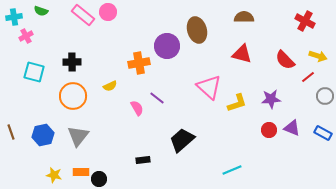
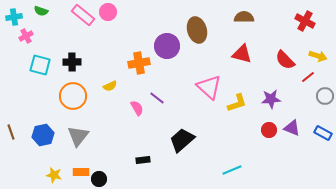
cyan square: moved 6 px right, 7 px up
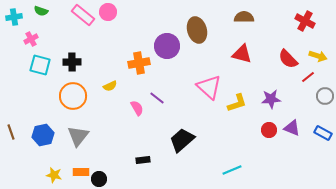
pink cross: moved 5 px right, 3 px down
red semicircle: moved 3 px right, 1 px up
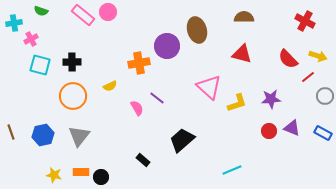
cyan cross: moved 6 px down
red circle: moved 1 px down
gray triangle: moved 1 px right
black rectangle: rotated 48 degrees clockwise
black circle: moved 2 px right, 2 px up
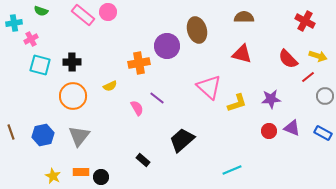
yellow star: moved 1 px left, 1 px down; rotated 14 degrees clockwise
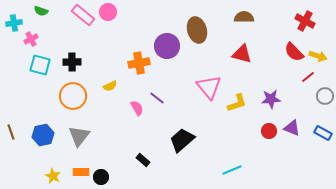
red semicircle: moved 6 px right, 7 px up
pink triangle: rotated 8 degrees clockwise
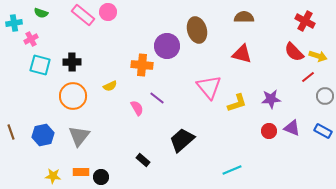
green semicircle: moved 2 px down
orange cross: moved 3 px right, 2 px down; rotated 15 degrees clockwise
blue rectangle: moved 2 px up
yellow star: rotated 21 degrees counterclockwise
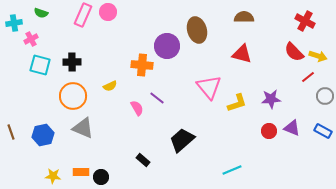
pink rectangle: rotated 75 degrees clockwise
gray triangle: moved 4 px right, 8 px up; rotated 45 degrees counterclockwise
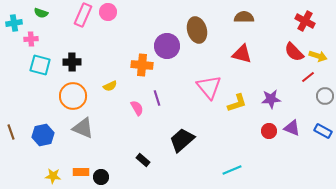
pink cross: rotated 24 degrees clockwise
purple line: rotated 35 degrees clockwise
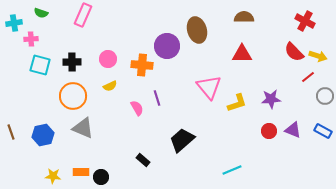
pink circle: moved 47 px down
red triangle: rotated 15 degrees counterclockwise
purple triangle: moved 1 px right, 2 px down
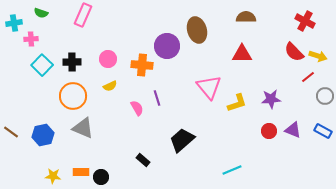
brown semicircle: moved 2 px right
cyan square: moved 2 px right; rotated 30 degrees clockwise
brown line: rotated 35 degrees counterclockwise
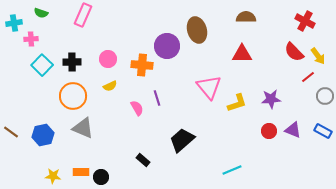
yellow arrow: rotated 36 degrees clockwise
